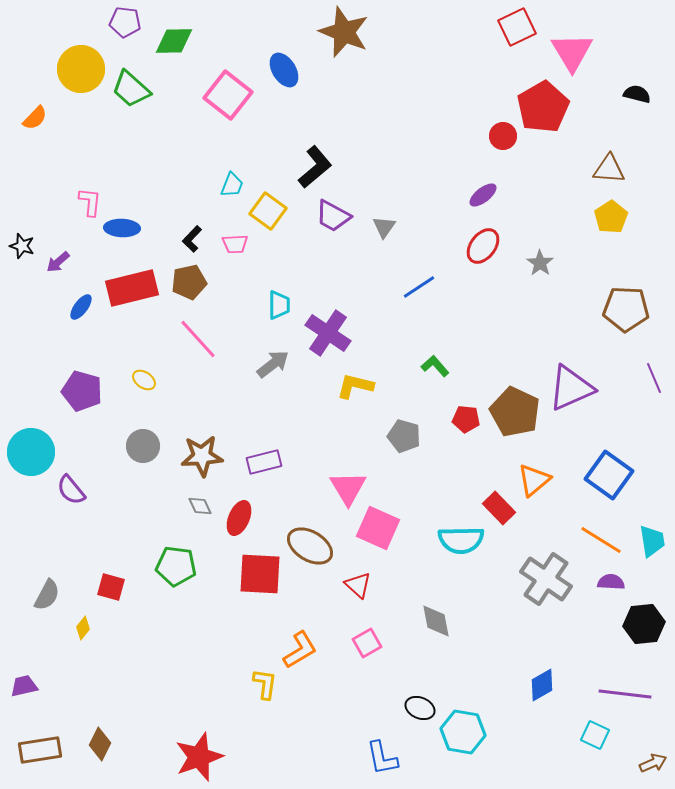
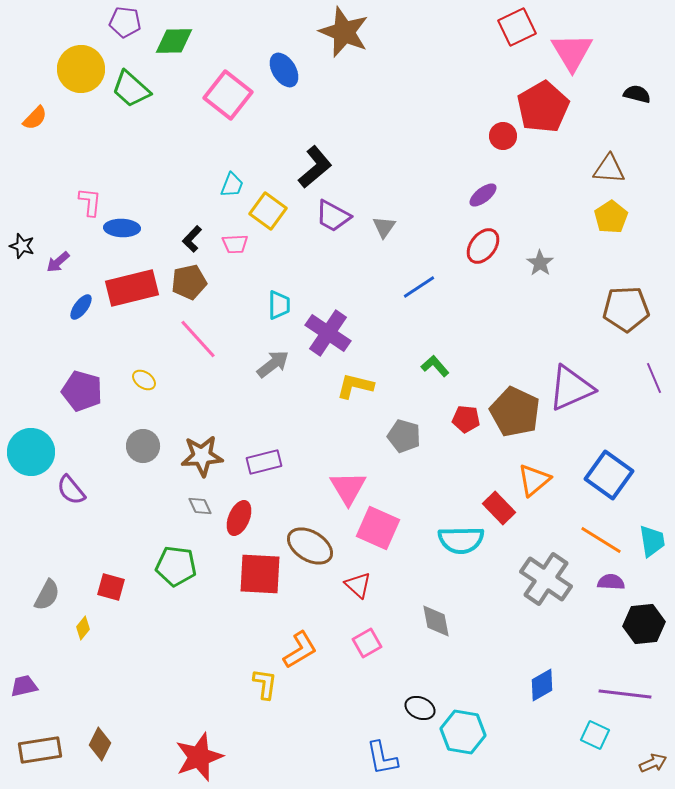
brown pentagon at (626, 309): rotated 6 degrees counterclockwise
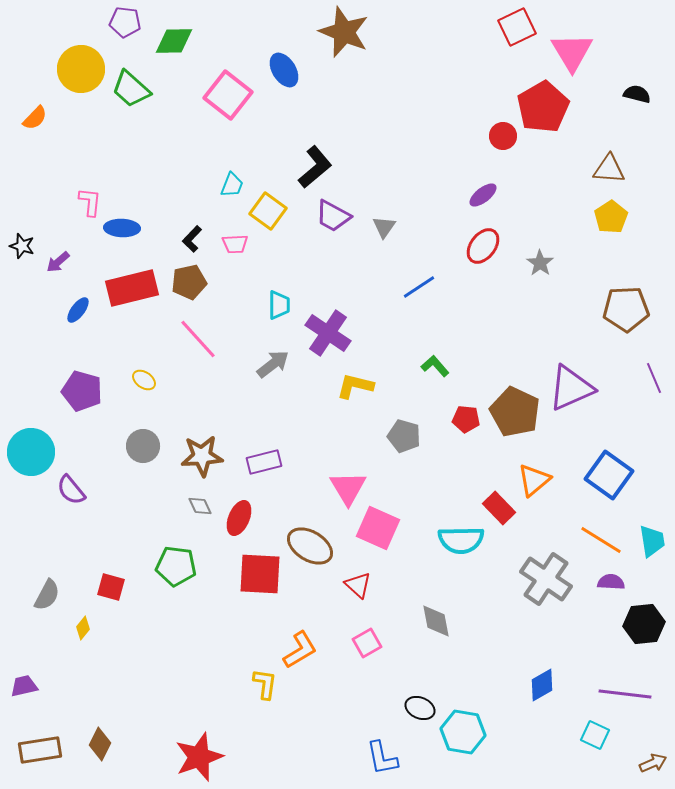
blue ellipse at (81, 307): moved 3 px left, 3 px down
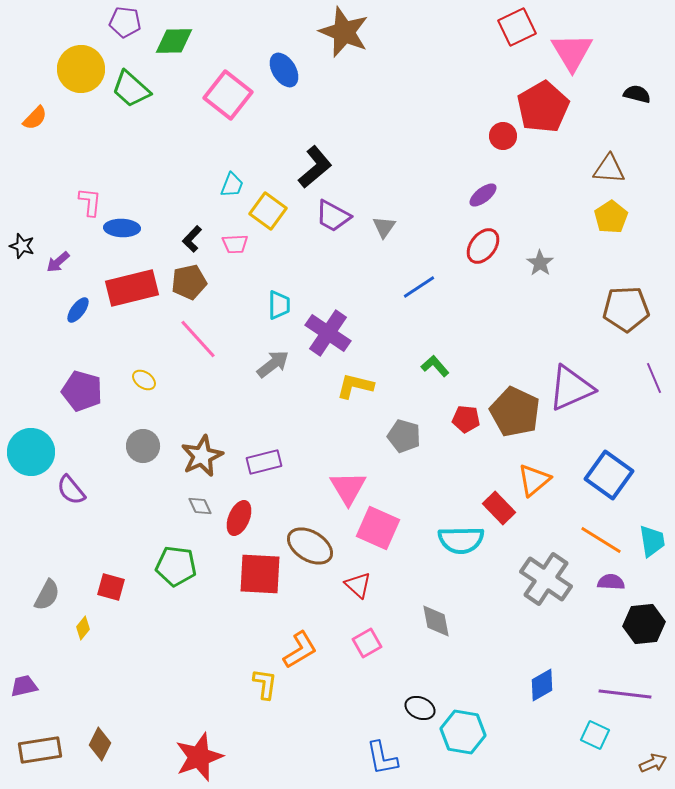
brown star at (202, 456): rotated 21 degrees counterclockwise
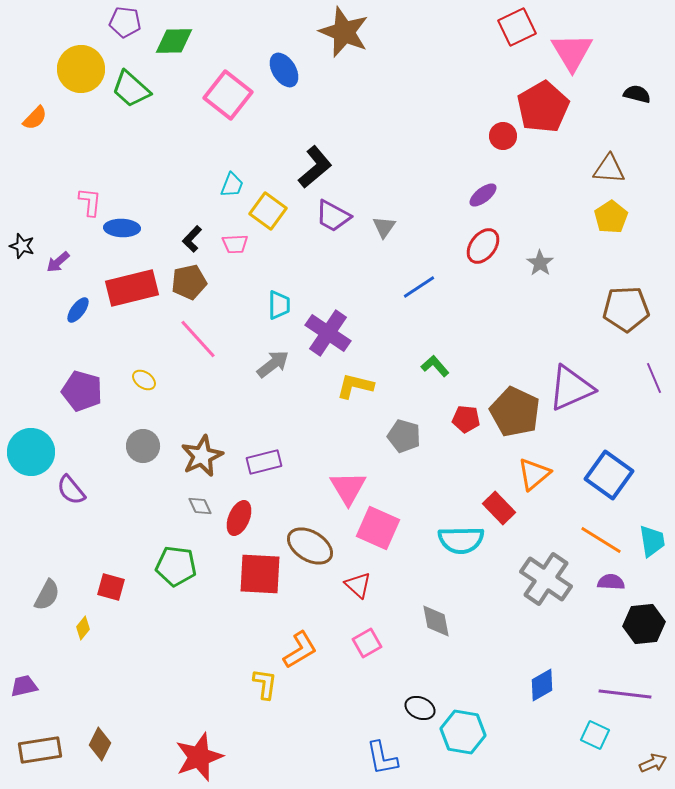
orange triangle at (534, 480): moved 6 px up
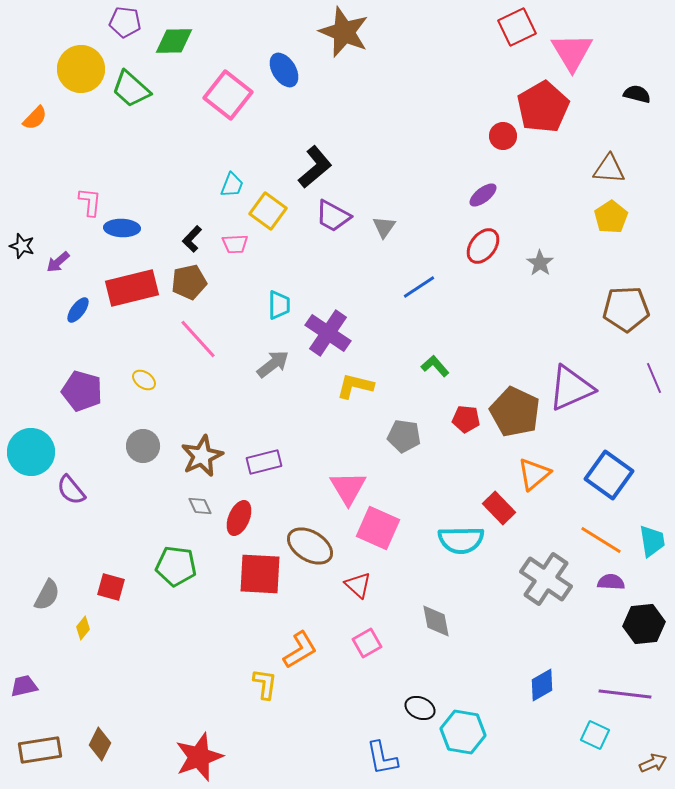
gray pentagon at (404, 436): rotated 8 degrees counterclockwise
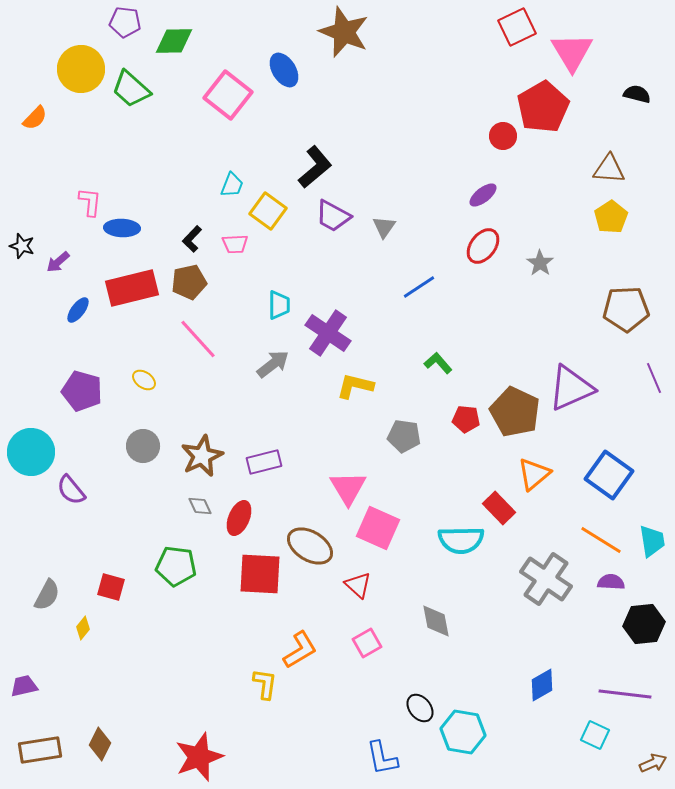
green L-shape at (435, 366): moved 3 px right, 3 px up
black ellipse at (420, 708): rotated 28 degrees clockwise
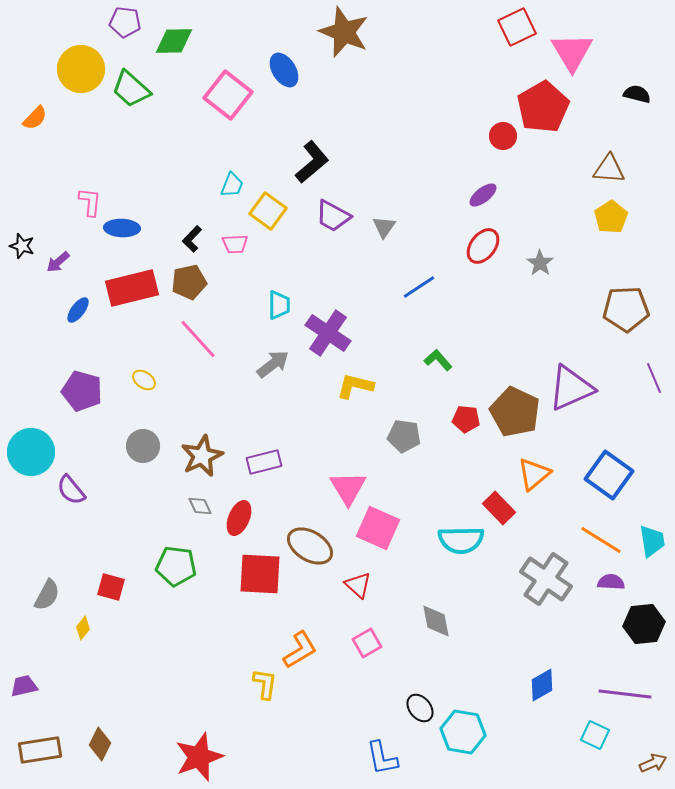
black L-shape at (315, 167): moved 3 px left, 5 px up
green L-shape at (438, 363): moved 3 px up
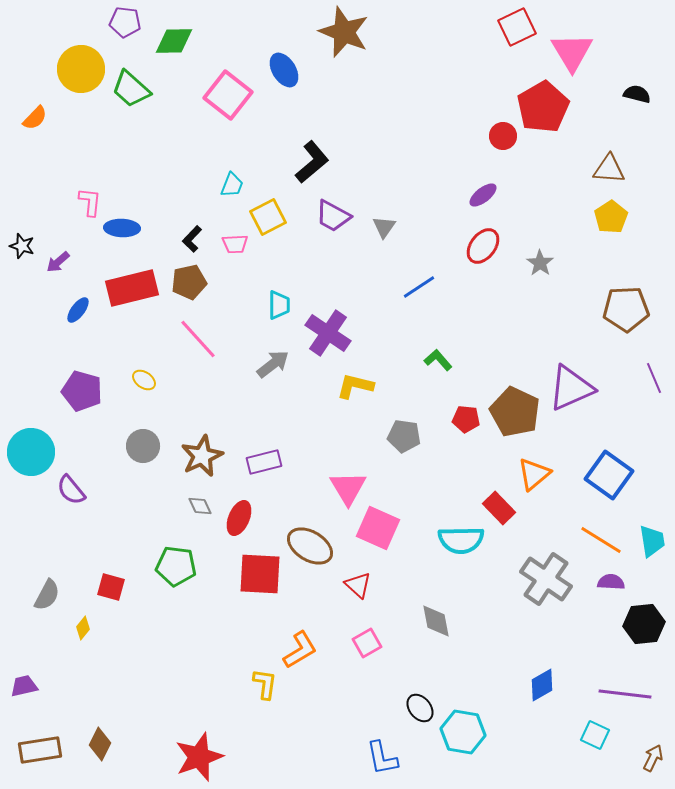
yellow square at (268, 211): moved 6 px down; rotated 27 degrees clockwise
brown arrow at (653, 763): moved 5 px up; rotated 40 degrees counterclockwise
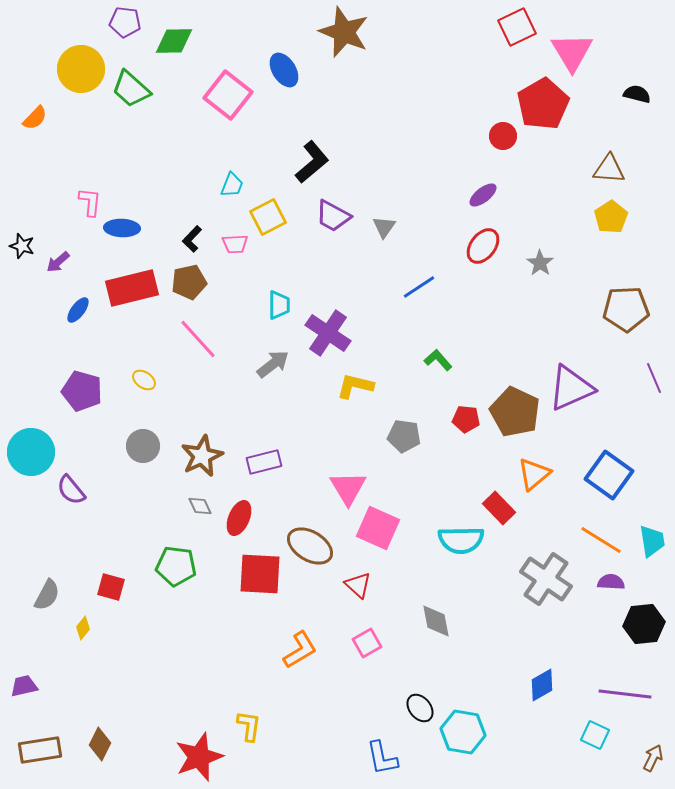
red pentagon at (543, 107): moved 3 px up
yellow L-shape at (265, 684): moved 16 px left, 42 px down
